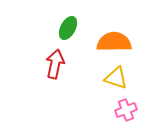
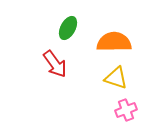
red arrow: rotated 132 degrees clockwise
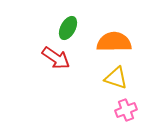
red arrow: moved 1 px right, 6 px up; rotated 20 degrees counterclockwise
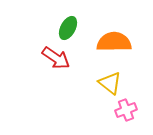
yellow triangle: moved 6 px left, 5 px down; rotated 20 degrees clockwise
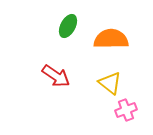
green ellipse: moved 2 px up
orange semicircle: moved 3 px left, 3 px up
red arrow: moved 18 px down
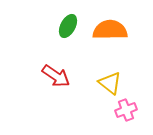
orange semicircle: moved 1 px left, 9 px up
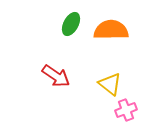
green ellipse: moved 3 px right, 2 px up
orange semicircle: moved 1 px right
yellow triangle: moved 1 px down
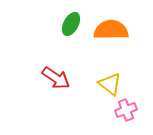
red arrow: moved 2 px down
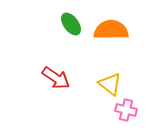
green ellipse: rotated 65 degrees counterclockwise
pink cross: rotated 35 degrees clockwise
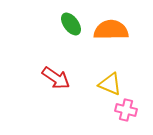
yellow triangle: rotated 15 degrees counterclockwise
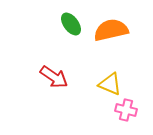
orange semicircle: rotated 12 degrees counterclockwise
red arrow: moved 2 px left, 1 px up
